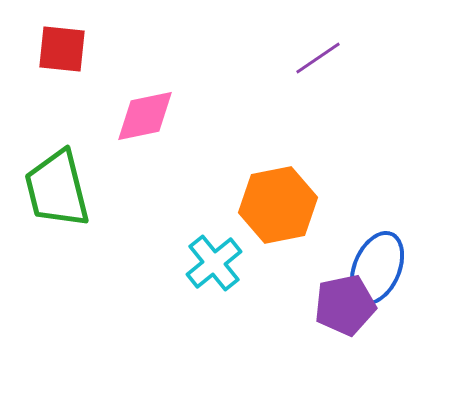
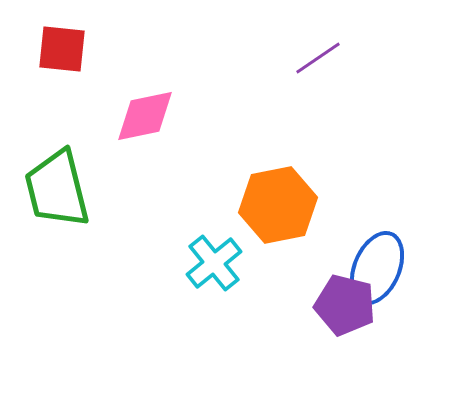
purple pentagon: rotated 26 degrees clockwise
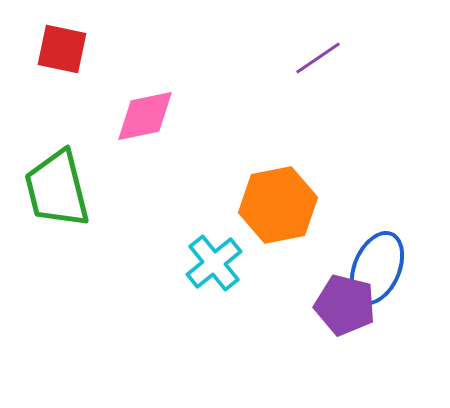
red square: rotated 6 degrees clockwise
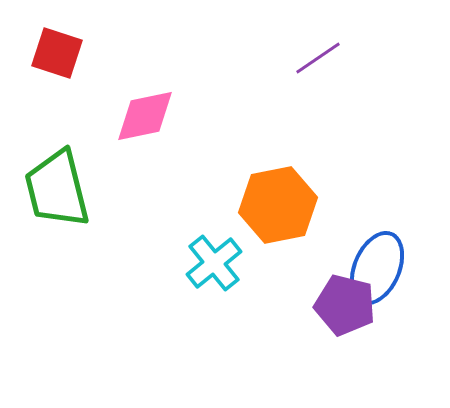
red square: moved 5 px left, 4 px down; rotated 6 degrees clockwise
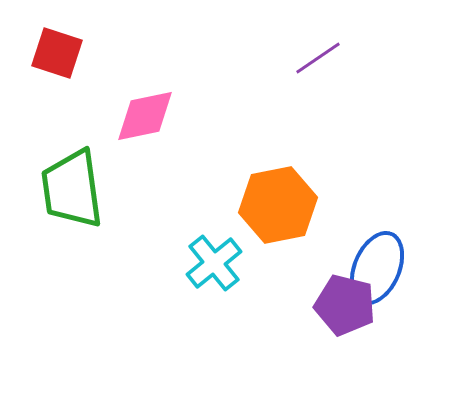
green trapezoid: moved 15 px right; rotated 6 degrees clockwise
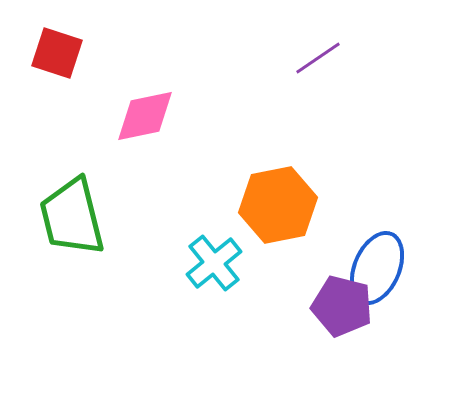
green trapezoid: moved 28 px down; rotated 6 degrees counterclockwise
purple pentagon: moved 3 px left, 1 px down
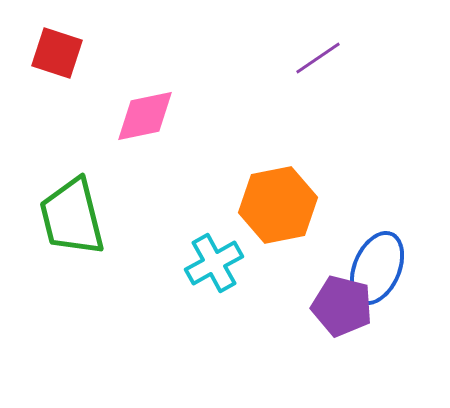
cyan cross: rotated 10 degrees clockwise
